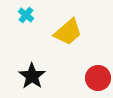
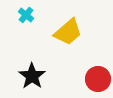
red circle: moved 1 px down
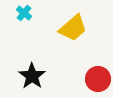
cyan cross: moved 2 px left, 2 px up
yellow trapezoid: moved 5 px right, 4 px up
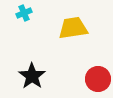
cyan cross: rotated 28 degrees clockwise
yellow trapezoid: rotated 148 degrees counterclockwise
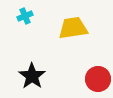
cyan cross: moved 1 px right, 3 px down
